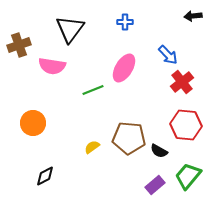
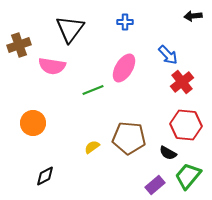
black semicircle: moved 9 px right, 2 px down
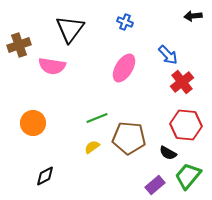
blue cross: rotated 21 degrees clockwise
green line: moved 4 px right, 28 px down
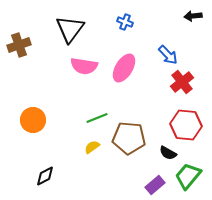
pink semicircle: moved 32 px right
orange circle: moved 3 px up
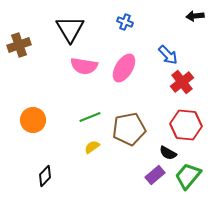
black arrow: moved 2 px right
black triangle: rotated 8 degrees counterclockwise
green line: moved 7 px left, 1 px up
brown pentagon: moved 9 px up; rotated 16 degrees counterclockwise
black diamond: rotated 20 degrees counterclockwise
purple rectangle: moved 10 px up
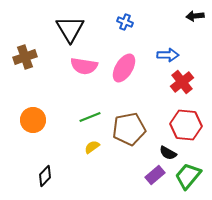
brown cross: moved 6 px right, 12 px down
blue arrow: rotated 45 degrees counterclockwise
